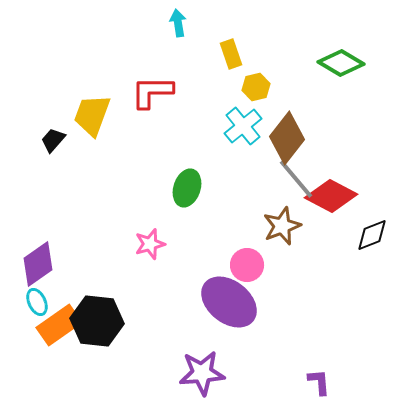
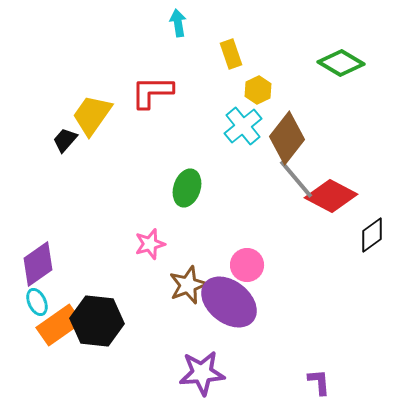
yellow hexagon: moved 2 px right, 3 px down; rotated 12 degrees counterclockwise
yellow trapezoid: rotated 15 degrees clockwise
black trapezoid: moved 12 px right
brown star: moved 94 px left, 59 px down
black diamond: rotated 15 degrees counterclockwise
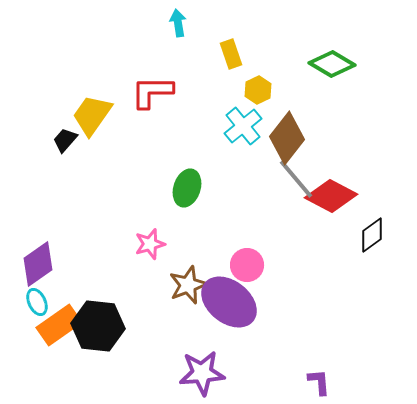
green diamond: moved 9 px left, 1 px down
black hexagon: moved 1 px right, 5 px down
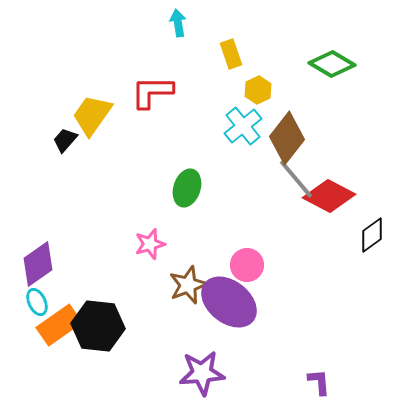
red diamond: moved 2 px left
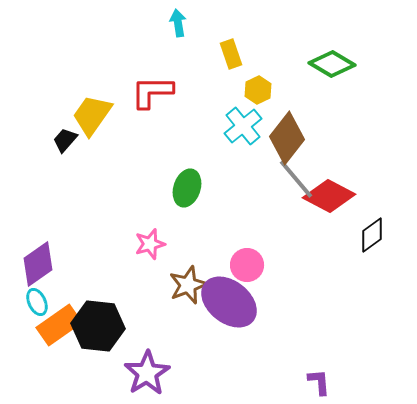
purple star: moved 55 px left; rotated 27 degrees counterclockwise
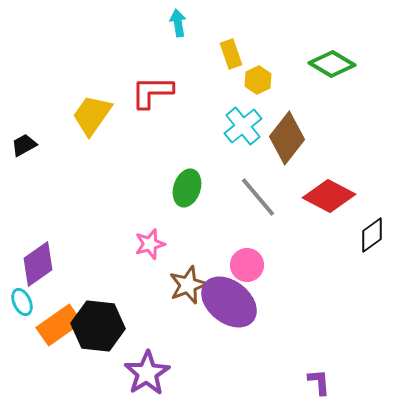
yellow hexagon: moved 10 px up
black trapezoid: moved 41 px left, 5 px down; rotated 20 degrees clockwise
gray line: moved 38 px left, 18 px down
cyan ellipse: moved 15 px left
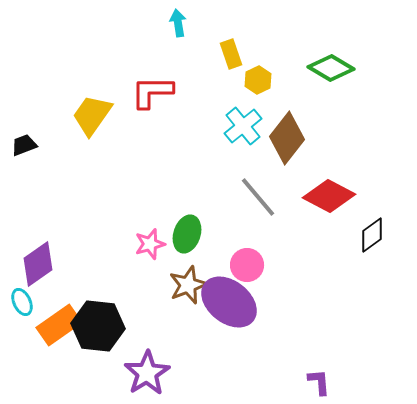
green diamond: moved 1 px left, 4 px down
black trapezoid: rotated 8 degrees clockwise
green ellipse: moved 46 px down
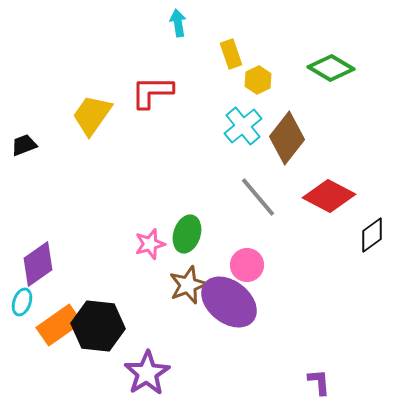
cyan ellipse: rotated 44 degrees clockwise
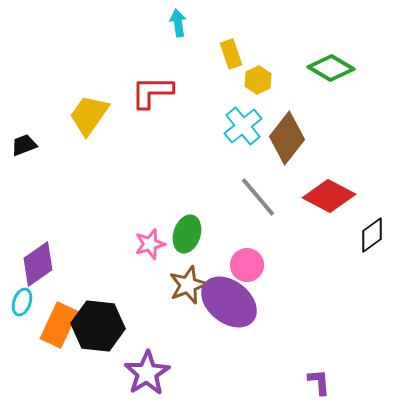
yellow trapezoid: moved 3 px left
orange rectangle: rotated 30 degrees counterclockwise
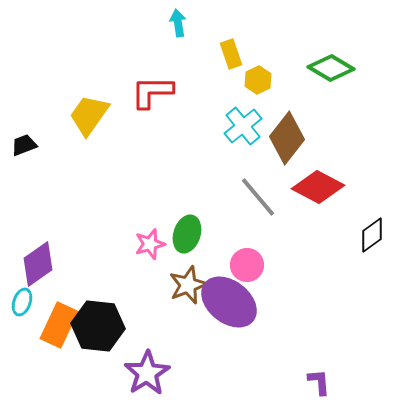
red diamond: moved 11 px left, 9 px up
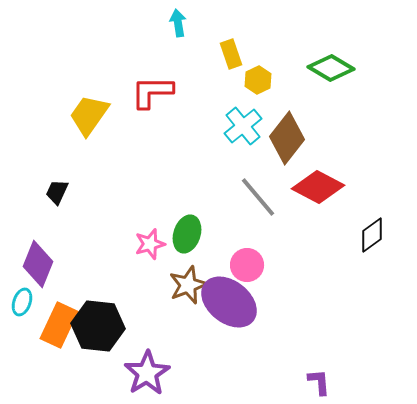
black trapezoid: moved 33 px right, 47 px down; rotated 44 degrees counterclockwise
purple diamond: rotated 33 degrees counterclockwise
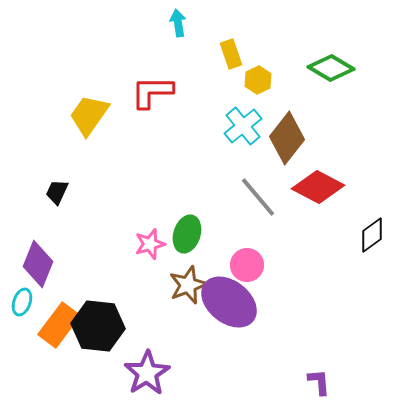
orange rectangle: rotated 12 degrees clockwise
